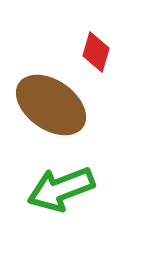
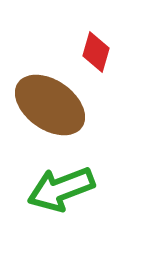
brown ellipse: moved 1 px left
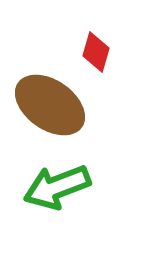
green arrow: moved 4 px left, 2 px up
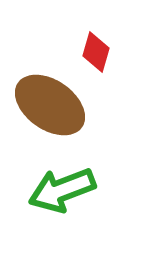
green arrow: moved 5 px right, 3 px down
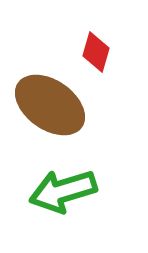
green arrow: moved 1 px right, 1 px down; rotated 4 degrees clockwise
